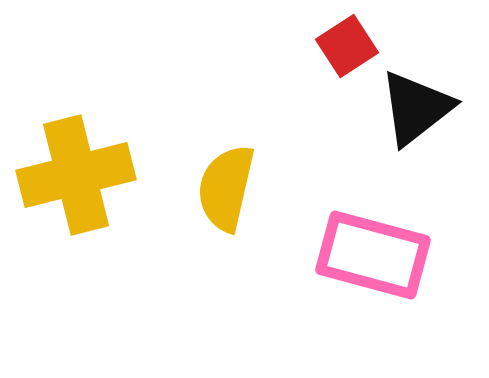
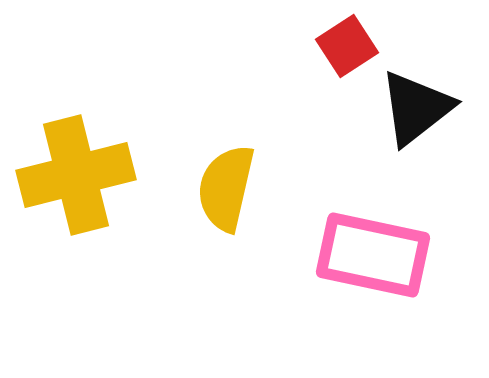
pink rectangle: rotated 3 degrees counterclockwise
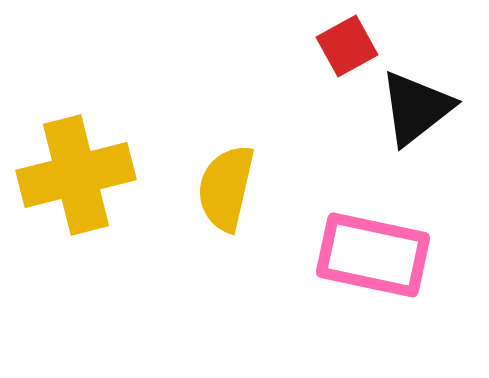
red square: rotated 4 degrees clockwise
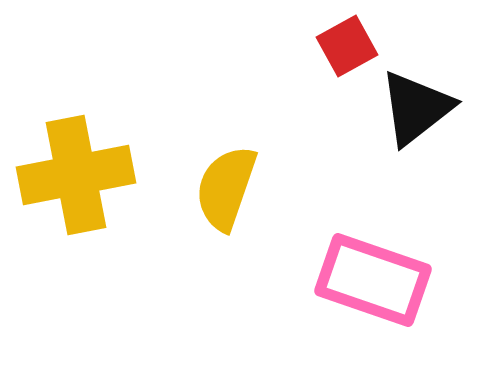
yellow cross: rotated 3 degrees clockwise
yellow semicircle: rotated 6 degrees clockwise
pink rectangle: moved 25 px down; rotated 7 degrees clockwise
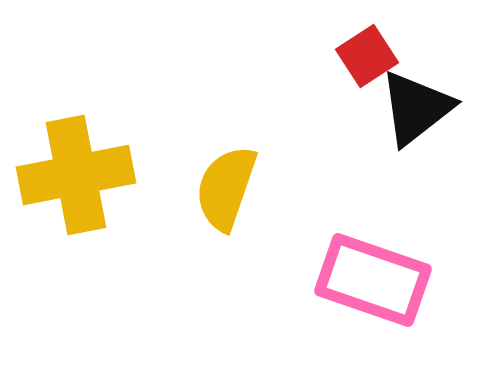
red square: moved 20 px right, 10 px down; rotated 4 degrees counterclockwise
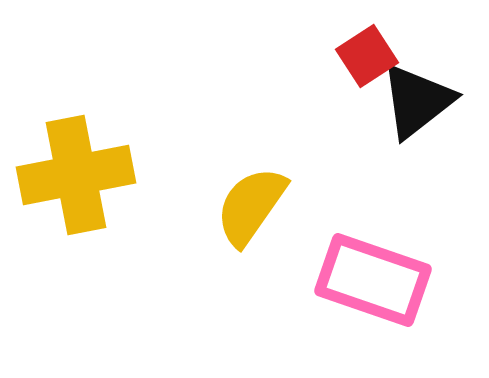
black triangle: moved 1 px right, 7 px up
yellow semicircle: moved 25 px right, 18 px down; rotated 16 degrees clockwise
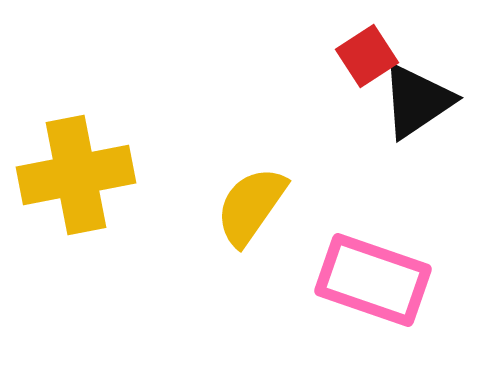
black triangle: rotated 4 degrees clockwise
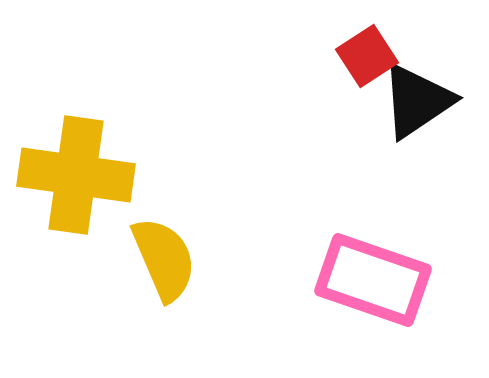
yellow cross: rotated 19 degrees clockwise
yellow semicircle: moved 87 px left, 53 px down; rotated 122 degrees clockwise
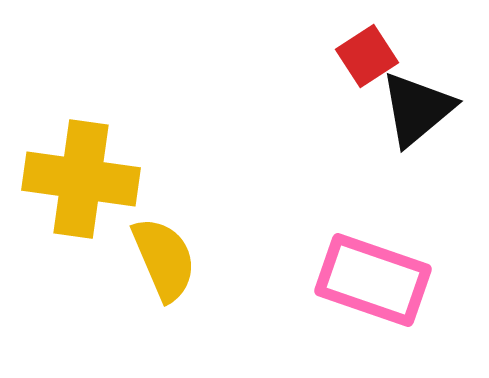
black triangle: moved 8 px down; rotated 6 degrees counterclockwise
yellow cross: moved 5 px right, 4 px down
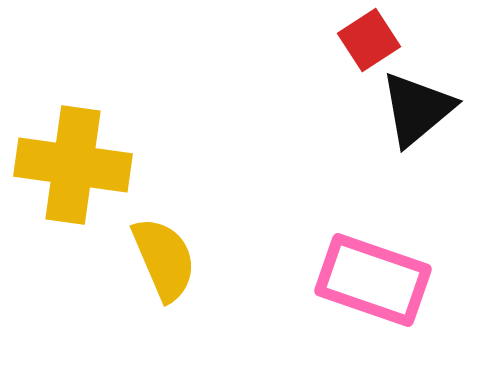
red square: moved 2 px right, 16 px up
yellow cross: moved 8 px left, 14 px up
